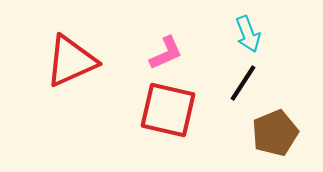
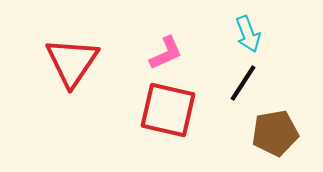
red triangle: moved 1 px right, 1 px down; rotated 32 degrees counterclockwise
brown pentagon: rotated 12 degrees clockwise
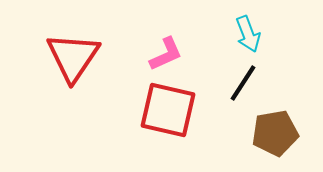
pink L-shape: moved 1 px down
red triangle: moved 1 px right, 5 px up
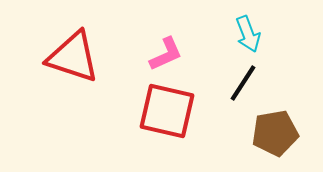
red triangle: rotated 46 degrees counterclockwise
red square: moved 1 px left, 1 px down
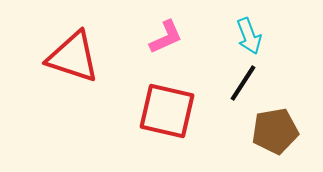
cyan arrow: moved 1 px right, 2 px down
pink L-shape: moved 17 px up
brown pentagon: moved 2 px up
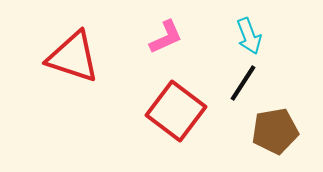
red square: moved 9 px right; rotated 24 degrees clockwise
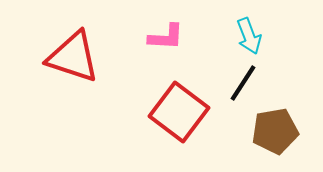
pink L-shape: rotated 27 degrees clockwise
red square: moved 3 px right, 1 px down
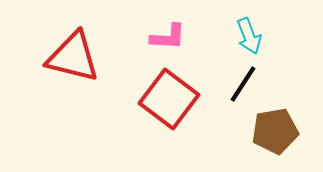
pink L-shape: moved 2 px right
red triangle: rotated 4 degrees counterclockwise
black line: moved 1 px down
red square: moved 10 px left, 13 px up
